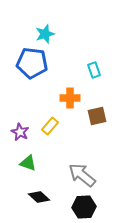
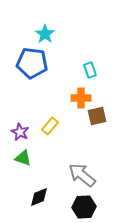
cyan star: rotated 18 degrees counterclockwise
cyan rectangle: moved 4 px left
orange cross: moved 11 px right
green triangle: moved 5 px left, 5 px up
black diamond: rotated 65 degrees counterclockwise
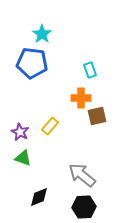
cyan star: moved 3 px left
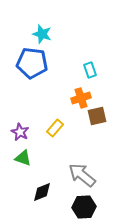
cyan star: rotated 18 degrees counterclockwise
orange cross: rotated 18 degrees counterclockwise
yellow rectangle: moved 5 px right, 2 px down
black diamond: moved 3 px right, 5 px up
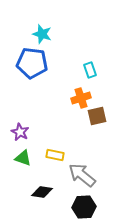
yellow rectangle: moved 27 px down; rotated 60 degrees clockwise
black diamond: rotated 30 degrees clockwise
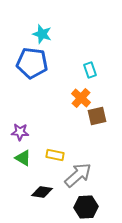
orange cross: rotated 30 degrees counterclockwise
purple star: rotated 24 degrees counterclockwise
green triangle: rotated 12 degrees clockwise
gray arrow: moved 4 px left; rotated 100 degrees clockwise
black hexagon: moved 2 px right
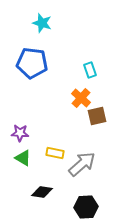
cyan star: moved 11 px up
purple star: moved 1 px down
yellow rectangle: moved 2 px up
gray arrow: moved 4 px right, 11 px up
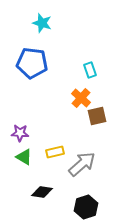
yellow rectangle: moved 1 px up; rotated 24 degrees counterclockwise
green triangle: moved 1 px right, 1 px up
black hexagon: rotated 15 degrees counterclockwise
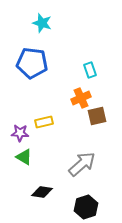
orange cross: rotated 24 degrees clockwise
yellow rectangle: moved 11 px left, 30 px up
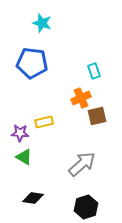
cyan rectangle: moved 4 px right, 1 px down
black diamond: moved 9 px left, 6 px down
